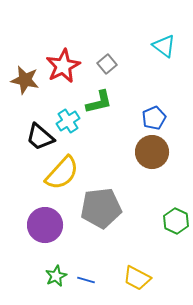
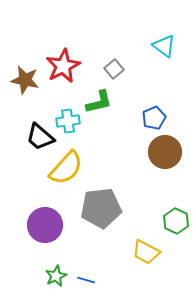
gray square: moved 7 px right, 5 px down
cyan cross: rotated 25 degrees clockwise
brown circle: moved 13 px right
yellow semicircle: moved 4 px right, 5 px up
yellow trapezoid: moved 9 px right, 26 px up
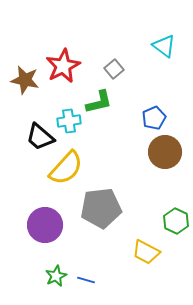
cyan cross: moved 1 px right
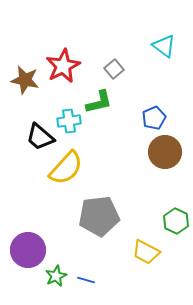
gray pentagon: moved 2 px left, 8 px down
purple circle: moved 17 px left, 25 px down
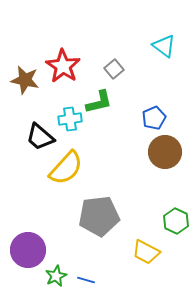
red star: rotated 12 degrees counterclockwise
cyan cross: moved 1 px right, 2 px up
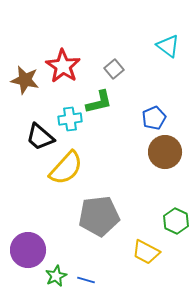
cyan triangle: moved 4 px right
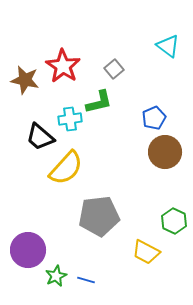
green hexagon: moved 2 px left
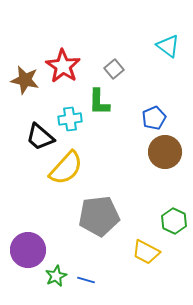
green L-shape: rotated 104 degrees clockwise
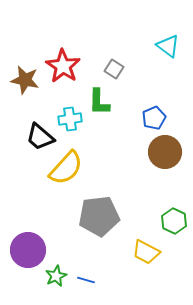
gray square: rotated 18 degrees counterclockwise
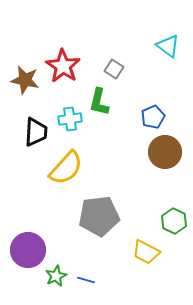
green L-shape: rotated 12 degrees clockwise
blue pentagon: moved 1 px left, 1 px up
black trapezoid: moved 4 px left, 5 px up; rotated 128 degrees counterclockwise
